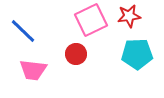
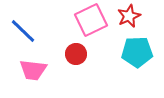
red star: rotated 15 degrees counterclockwise
cyan pentagon: moved 2 px up
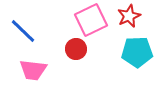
red circle: moved 5 px up
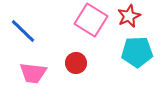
pink square: rotated 32 degrees counterclockwise
red circle: moved 14 px down
pink trapezoid: moved 3 px down
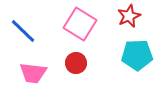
pink square: moved 11 px left, 4 px down
cyan pentagon: moved 3 px down
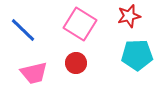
red star: rotated 10 degrees clockwise
blue line: moved 1 px up
pink trapezoid: moved 1 px right; rotated 20 degrees counterclockwise
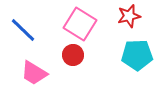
red circle: moved 3 px left, 8 px up
pink trapezoid: rotated 44 degrees clockwise
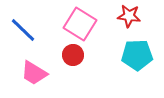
red star: rotated 20 degrees clockwise
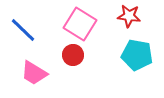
cyan pentagon: rotated 12 degrees clockwise
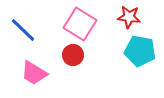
red star: moved 1 px down
cyan pentagon: moved 3 px right, 4 px up
